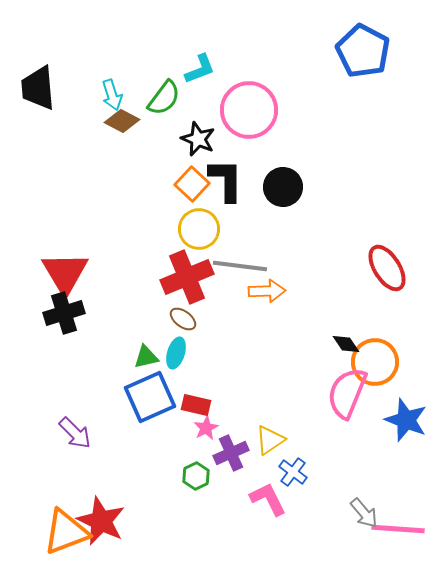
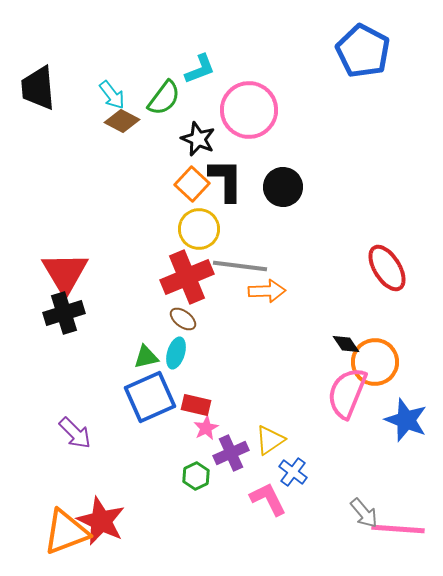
cyan arrow: rotated 20 degrees counterclockwise
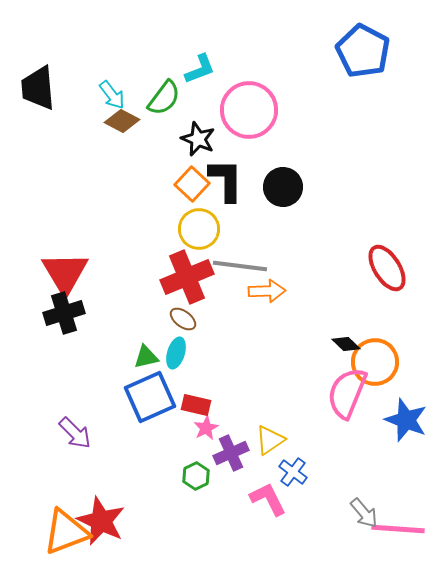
black diamond: rotated 12 degrees counterclockwise
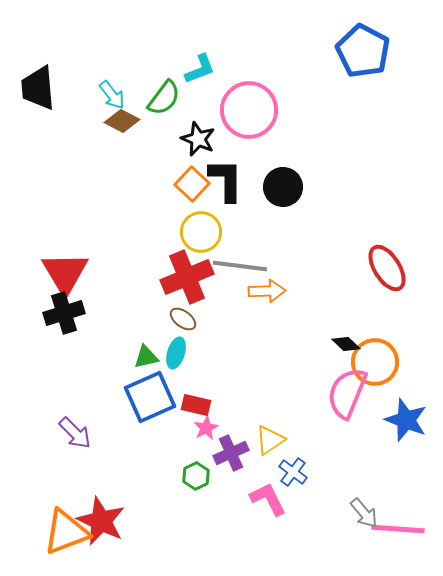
yellow circle: moved 2 px right, 3 px down
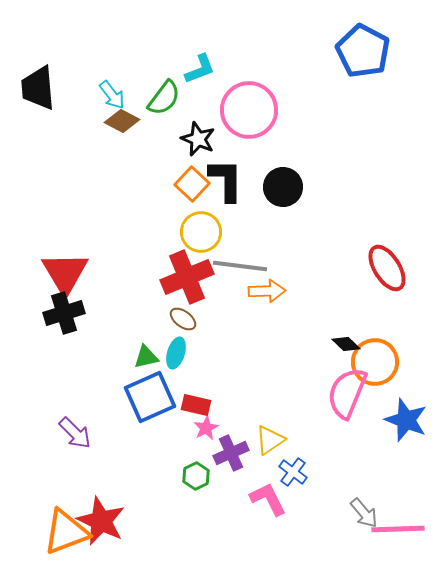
pink line: rotated 6 degrees counterclockwise
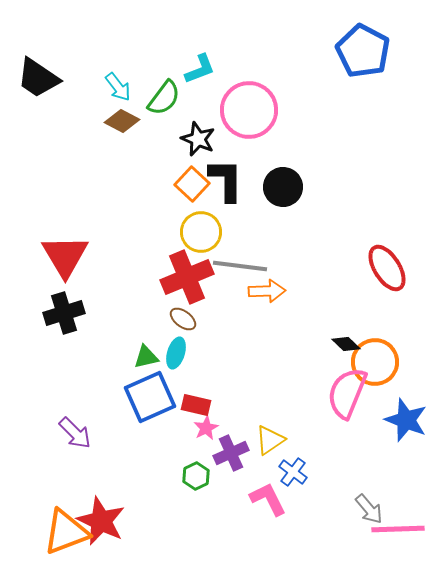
black trapezoid: moved 10 px up; rotated 51 degrees counterclockwise
cyan arrow: moved 6 px right, 8 px up
red triangle: moved 17 px up
gray arrow: moved 5 px right, 4 px up
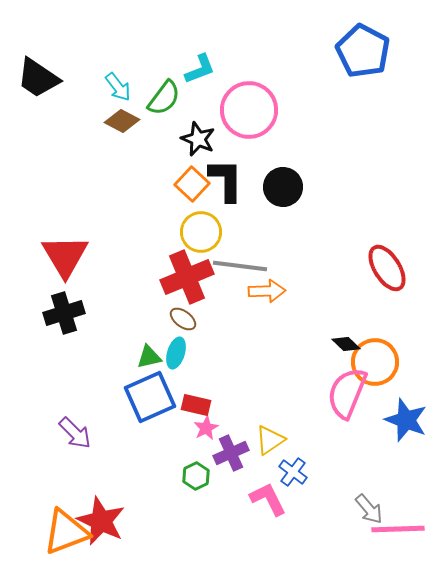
green triangle: moved 3 px right
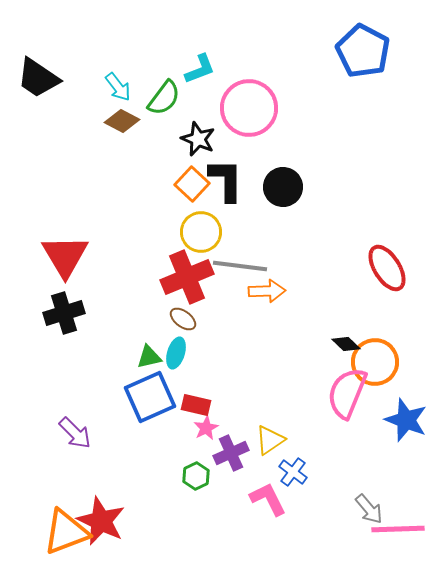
pink circle: moved 2 px up
